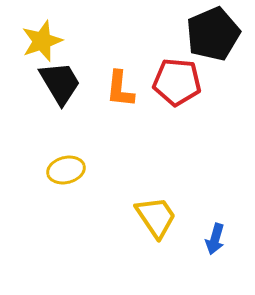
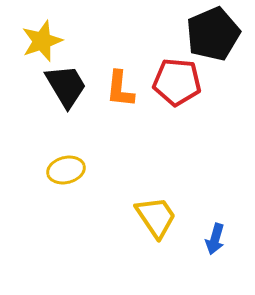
black trapezoid: moved 6 px right, 3 px down
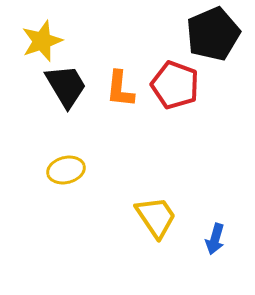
red pentagon: moved 2 px left, 3 px down; rotated 15 degrees clockwise
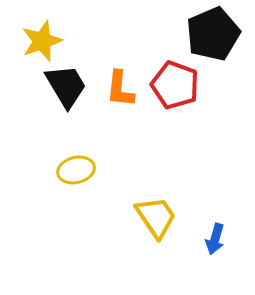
yellow ellipse: moved 10 px right
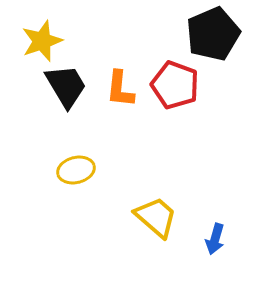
yellow trapezoid: rotated 15 degrees counterclockwise
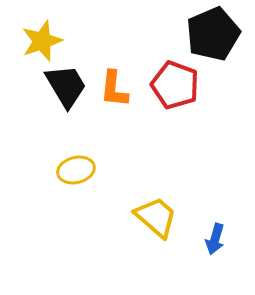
orange L-shape: moved 6 px left
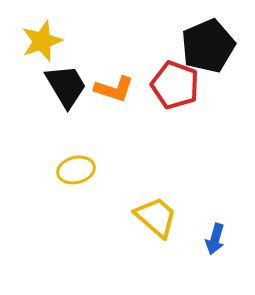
black pentagon: moved 5 px left, 12 px down
orange L-shape: rotated 78 degrees counterclockwise
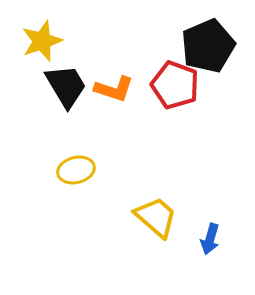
blue arrow: moved 5 px left
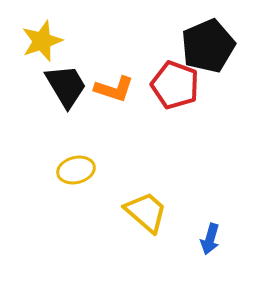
yellow trapezoid: moved 10 px left, 5 px up
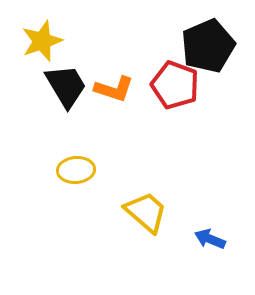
yellow ellipse: rotated 9 degrees clockwise
blue arrow: rotated 96 degrees clockwise
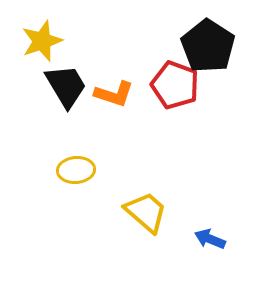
black pentagon: rotated 16 degrees counterclockwise
orange L-shape: moved 5 px down
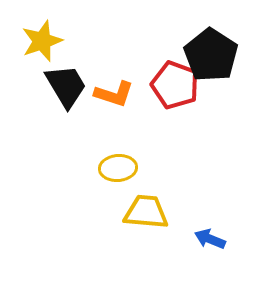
black pentagon: moved 3 px right, 9 px down
yellow ellipse: moved 42 px right, 2 px up
yellow trapezoid: rotated 36 degrees counterclockwise
